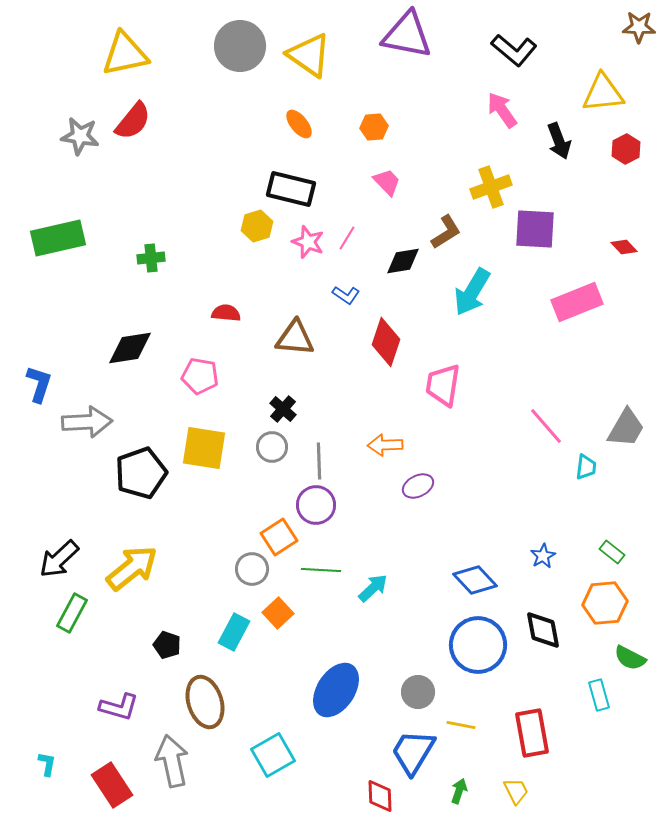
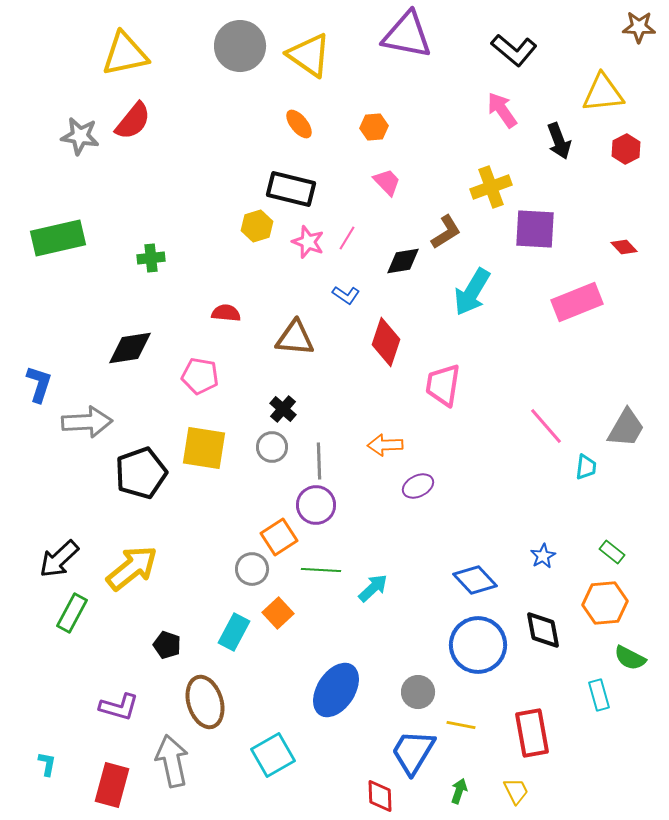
red rectangle at (112, 785): rotated 48 degrees clockwise
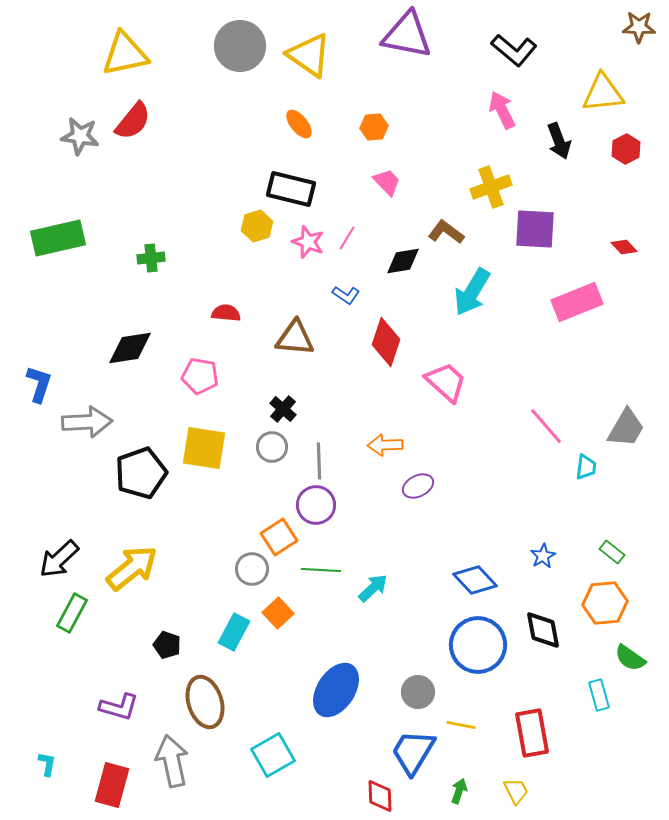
pink arrow at (502, 110): rotated 9 degrees clockwise
brown L-shape at (446, 232): rotated 111 degrees counterclockwise
pink trapezoid at (443, 385): moved 3 px right, 3 px up; rotated 123 degrees clockwise
green semicircle at (630, 658): rotated 8 degrees clockwise
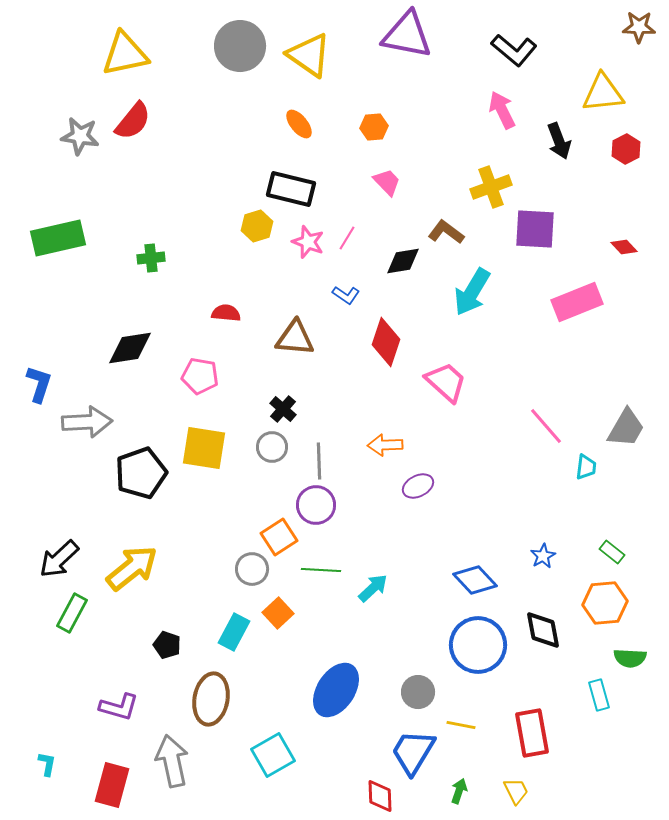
green semicircle at (630, 658): rotated 32 degrees counterclockwise
brown ellipse at (205, 702): moved 6 px right, 3 px up; rotated 27 degrees clockwise
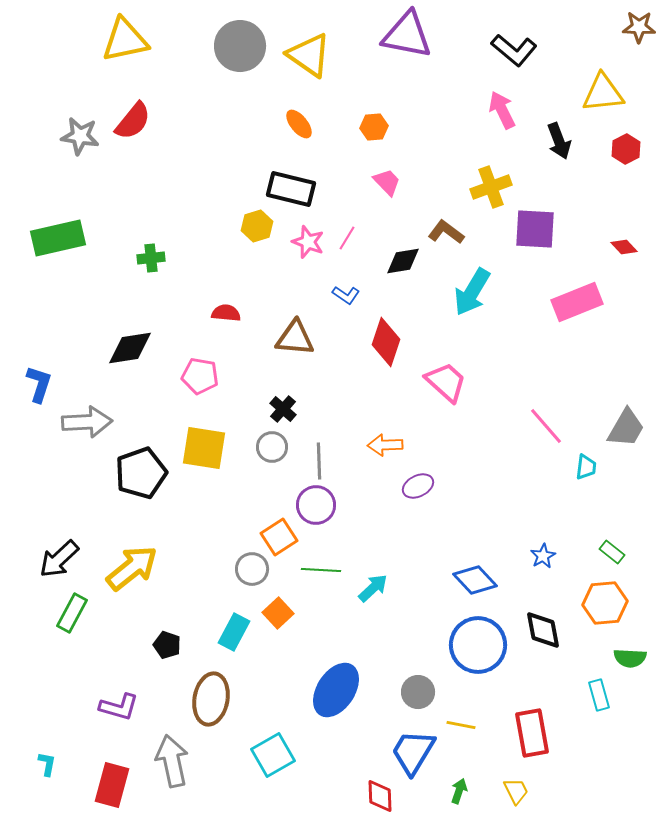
yellow triangle at (125, 54): moved 14 px up
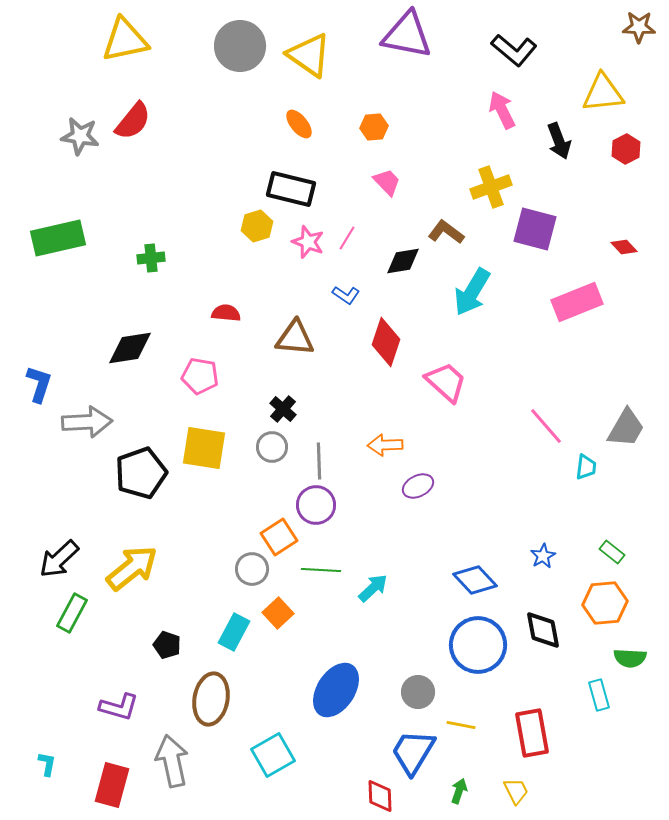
purple square at (535, 229): rotated 12 degrees clockwise
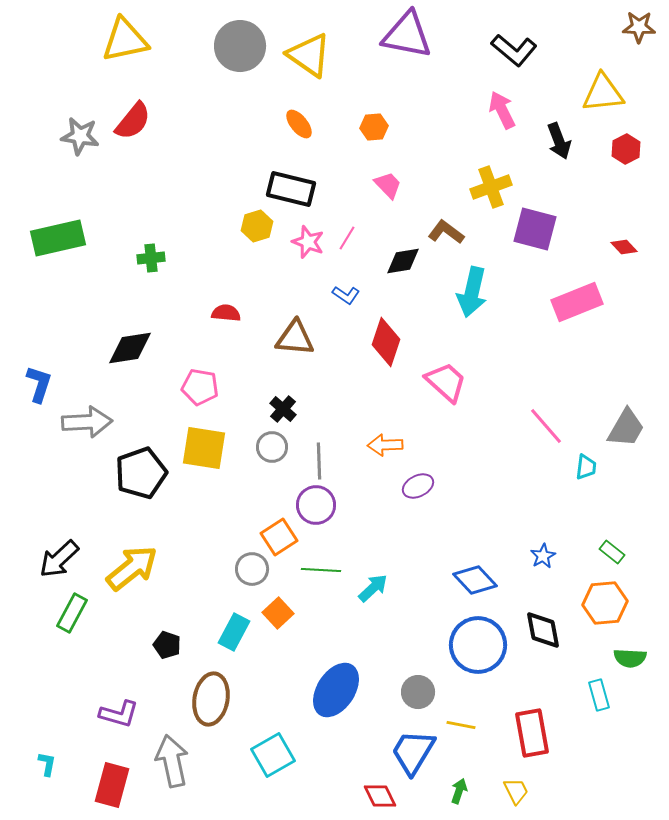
pink trapezoid at (387, 182): moved 1 px right, 3 px down
cyan arrow at (472, 292): rotated 18 degrees counterclockwise
pink pentagon at (200, 376): moved 11 px down
purple L-shape at (119, 707): moved 7 px down
red diamond at (380, 796): rotated 24 degrees counterclockwise
